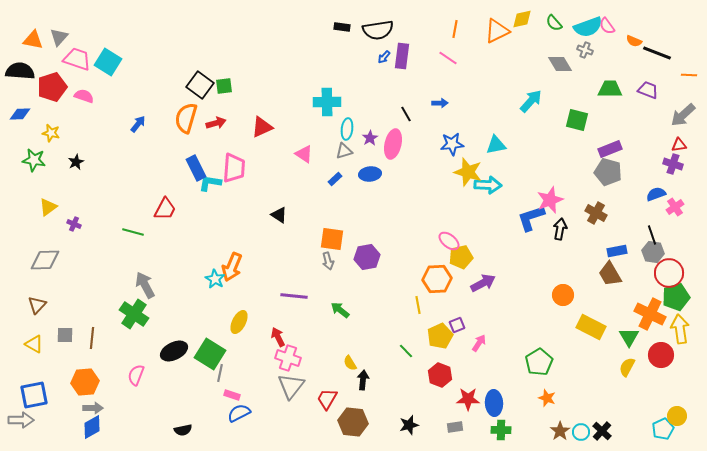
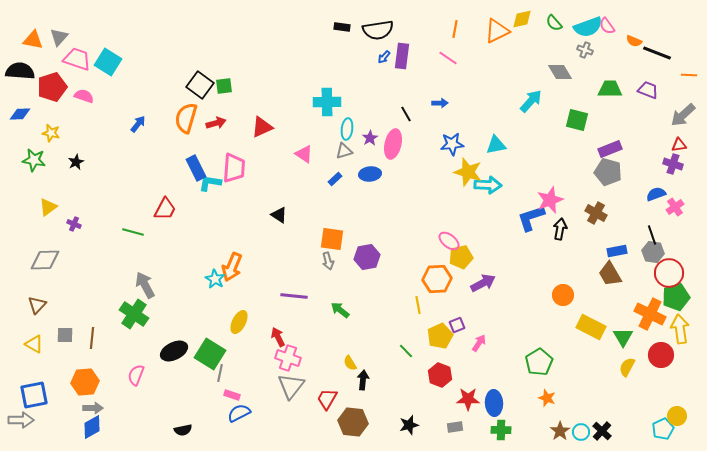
gray diamond at (560, 64): moved 8 px down
green triangle at (629, 337): moved 6 px left
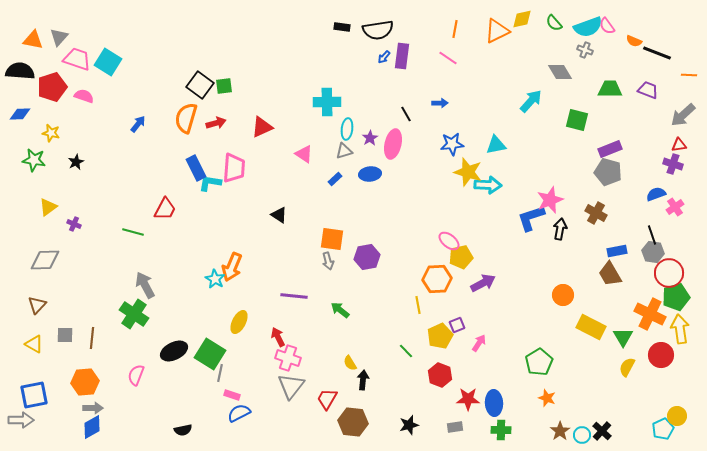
cyan circle at (581, 432): moved 1 px right, 3 px down
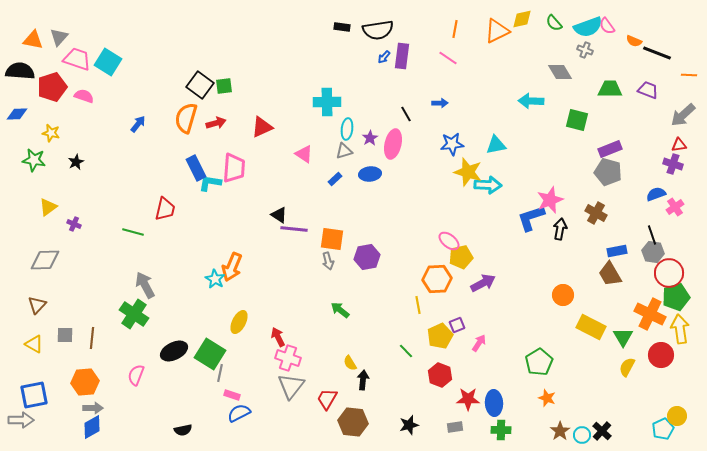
cyan arrow at (531, 101): rotated 130 degrees counterclockwise
blue diamond at (20, 114): moved 3 px left
red trapezoid at (165, 209): rotated 15 degrees counterclockwise
purple line at (294, 296): moved 67 px up
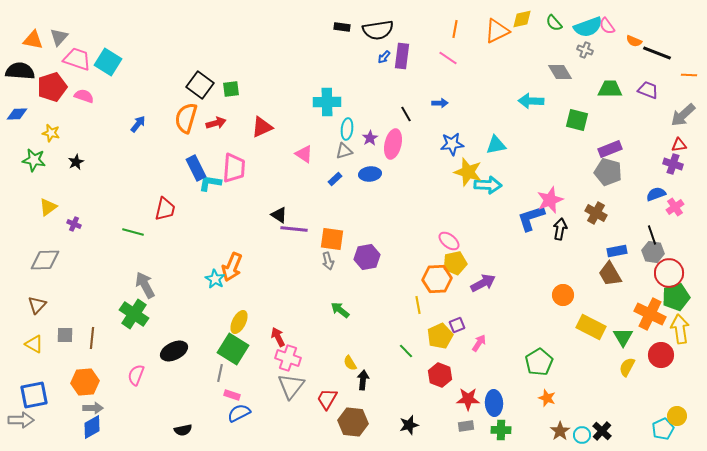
green square at (224, 86): moved 7 px right, 3 px down
yellow pentagon at (461, 257): moved 6 px left, 6 px down
green square at (210, 354): moved 23 px right, 5 px up
gray rectangle at (455, 427): moved 11 px right, 1 px up
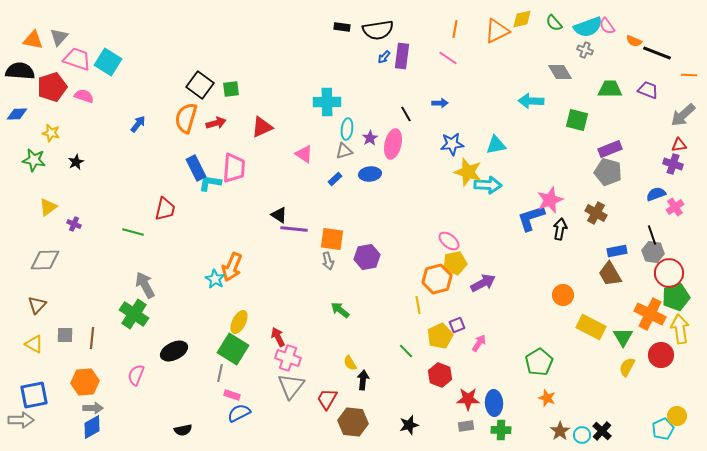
orange hexagon at (437, 279): rotated 12 degrees counterclockwise
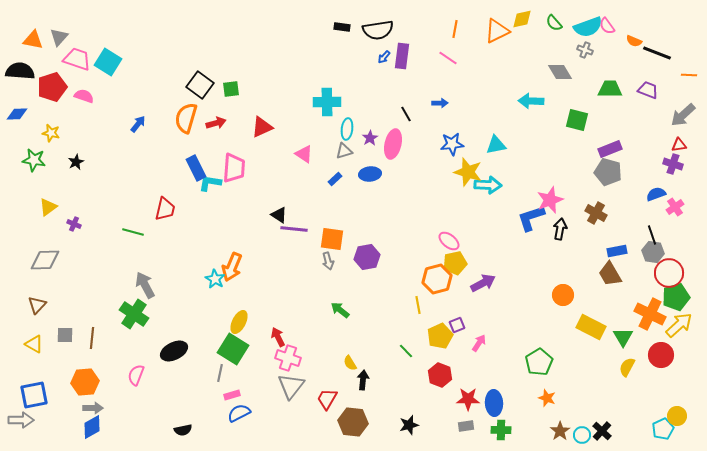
yellow arrow at (680, 329): moved 1 px left, 4 px up; rotated 56 degrees clockwise
pink rectangle at (232, 395): rotated 35 degrees counterclockwise
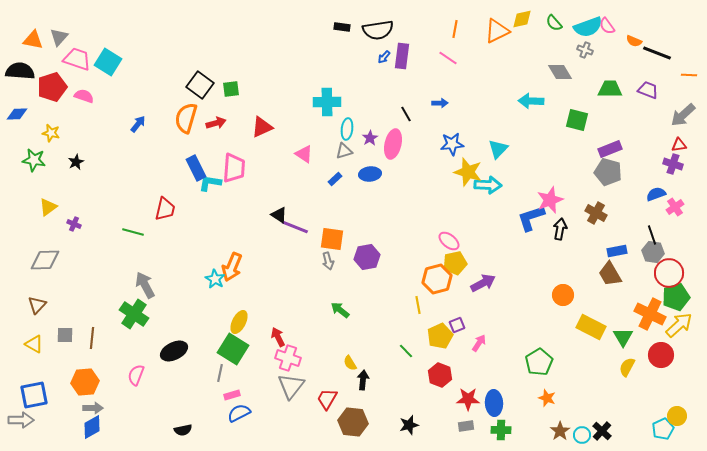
cyan triangle at (496, 145): moved 2 px right, 4 px down; rotated 35 degrees counterclockwise
purple line at (294, 229): moved 1 px right, 2 px up; rotated 16 degrees clockwise
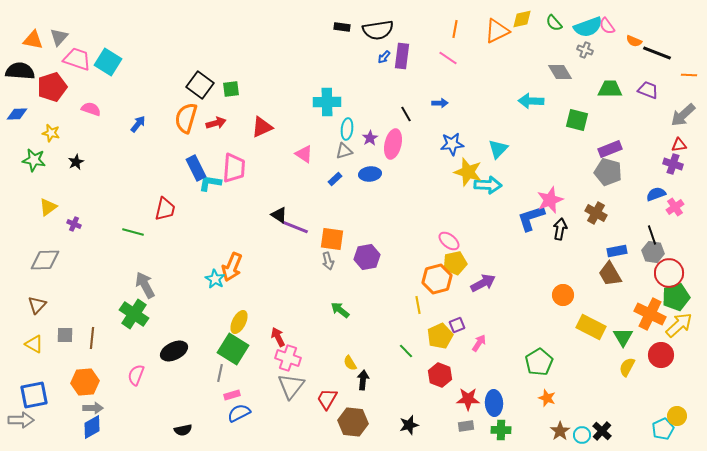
pink semicircle at (84, 96): moved 7 px right, 13 px down
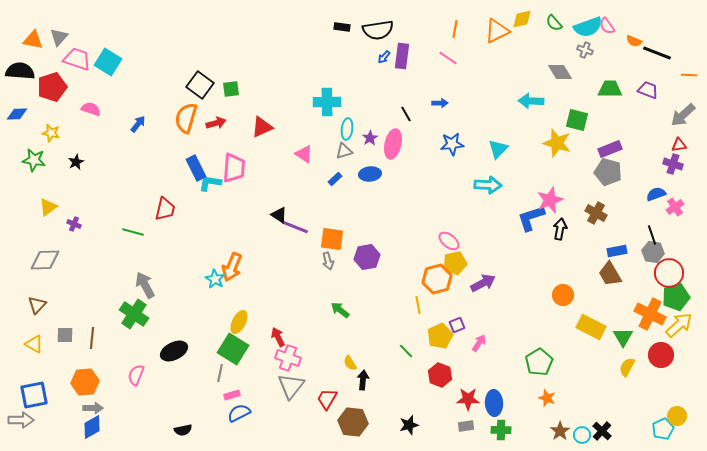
yellow star at (468, 172): moved 89 px right, 29 px up
